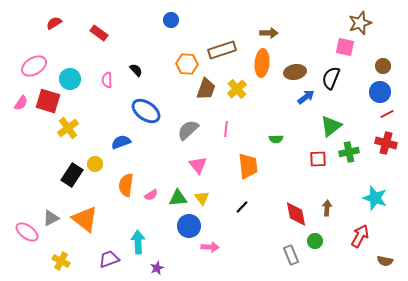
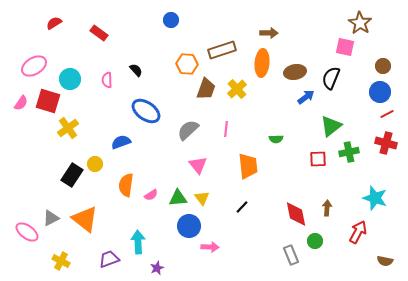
brown star at (360, 23): rotated 20 degrees counterclockwise
red arrow at (360, 236): moved 2 px left, 4 px up
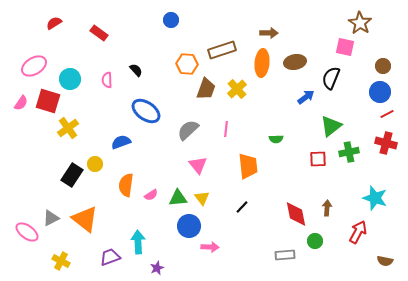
brown ellipse at (295, 72): moved 10 px up
gray rectangle at (291, 255): moved 6 px left; rotated 72 degrees counterclockwise
purple trapezoid at (109, 259): moved 1 px right, 2 px up
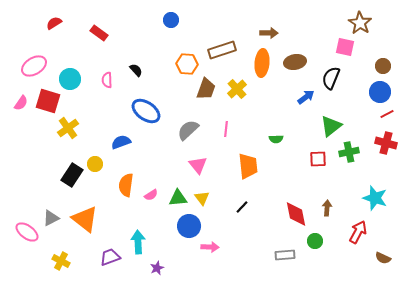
brown semicircle at (385, 261): moved 2 px left, 3 px up; rotated 14 degrees clockwise
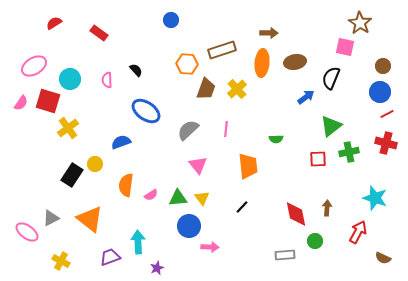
orange triangle at (85, 219): moved 5 px right
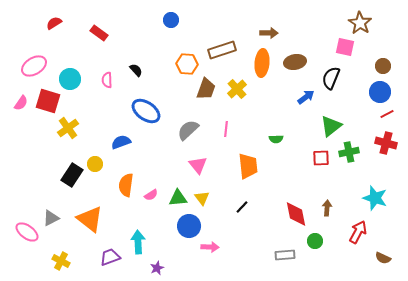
red square at (318, 159): moved 3 px right, 1 px up
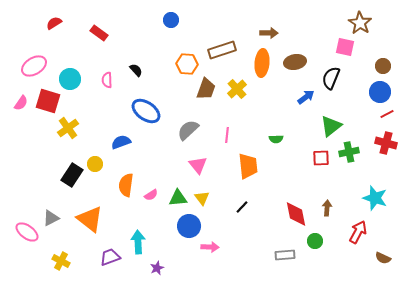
pink line at (226, 129): moved 1 px right, 6 px down
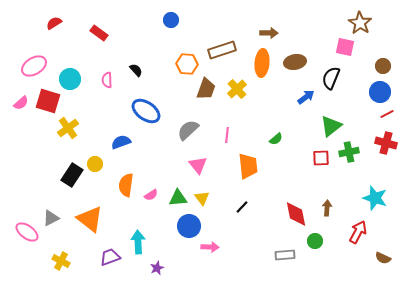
pink semicircle at (21, 103): rotated 14 degrees clockwise
green semicircle at (276, 139): rotated 40 degrees counterclockwise
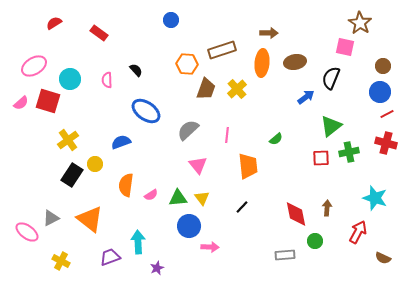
yellow cross at (68, 128): moved 12 px down
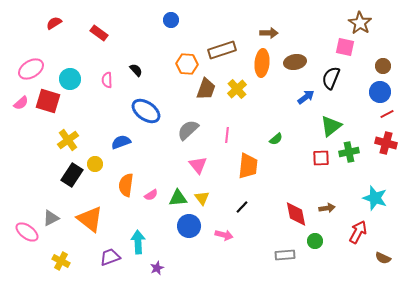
pink ellipse at (34, 66): moved 3 px left, 3 px down
orange trapezoid at (248, 166): rotated 12 degrees clockwise
brown arrow at (327, 208): rotated 77 degrees clockwise
pink arrow at (210, 247): moved 14 px right, 12 px up; rotated 12 degrees clockwise
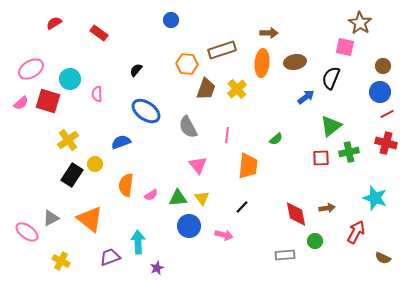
black semicircle at (136, 70): rotated 96 degrees counterclockwise
pink semicircle at (107, 80): moved 10 px left, 14 px down
gray semicircle at (188, 130): moved 3 px up; rotated 75 degrees counterclockwise
red arrow at (358, 232): moved 2 px left
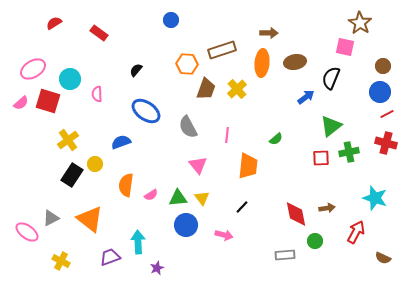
pink ellipse at (31, 69): moved 2 px right
blue circle at (189, 226): moved 3 px left, 1 px up
